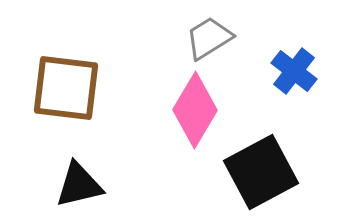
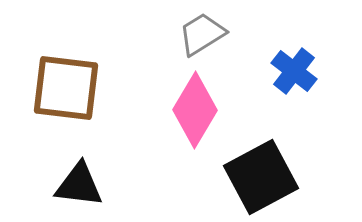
gray trapezoid: moved 7 px left, 4 px up
black square: moved 5 px down
black triangle: rotated 20 degrees clockwise
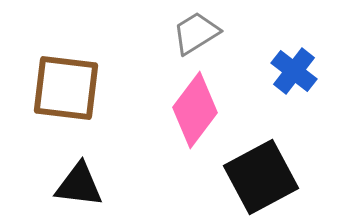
gray trapezoid: moved 6 px left, 1 px up
pink diamond: rotated 6 degrees clockwise
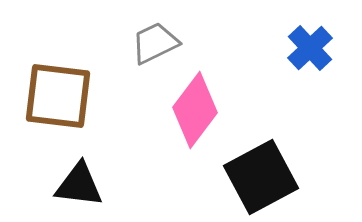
gray trapezoid: moved 41 px left, 10 px down; rotated 6 degrees clockwise
blue cross: moved 16 px right, 23 px up; rotated 9 degrees clockwise
brown square: moved 8 px left, 8 px down
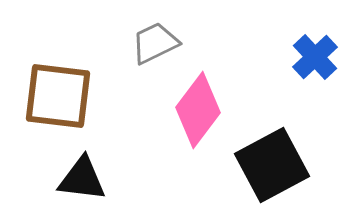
blue cross: moved 5 px right, 9 px down
pink diamond: moved 3 px right
black square: moved 11 px right, 12 px up
black triangle: moved 3 px right, 6 px up
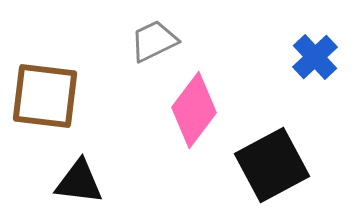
gray trapezoid: moved 1 px left, 2 px up
brown square: moved 13 px left
pink diamond: moved 4 px left
black triangle: moved 3 px left, 3 px down
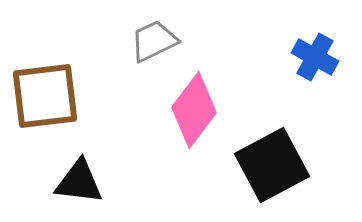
blue cross: rotated 18 degrees counterclockwise
brown square: rotated 14 degrees counterclockwise
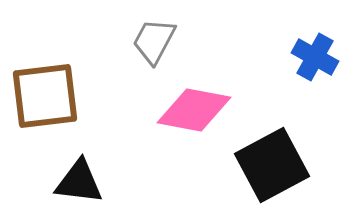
gray trapezoid: rotated 36 degrees counterclockwise
pink diamond: rotated 64 degrees clockwise
